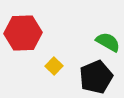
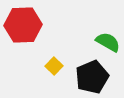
red hexagon: moved 8 px up
black pentagon: moved 4 px left
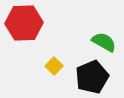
red hexagon: moved 1 px right, 2 px up
green semicircle: moved 4 px left
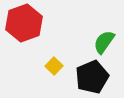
red hexagon: rotated 18 degrees counterclockwise
green semicircle: rotated 85 degrees counterclockwise
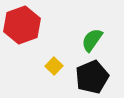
red hexagon: moved 2 px left, 2 px down
green semicircle: moved 12 px left, 2 px up
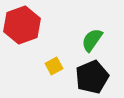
yellow square: rotated 18 degrees clockwise
